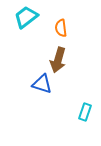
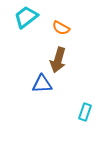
orange semicircle: rotated 54 degrees counterclockwise
blue triangle: rotated 20 degrees counterclockwise
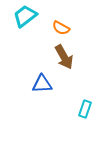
cyan trapezoid: moved 1 px left, 1 px up
brown arrow: moved 6 px right, 3 px up; rotated 45 degrees counterclockwise
cyan rectangle: moved 3 px up
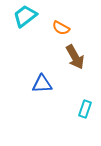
brown arrow: moved 11 px right
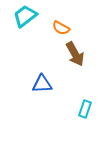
brown arrow: moved 3 px up
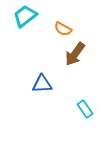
orange semicircle: moved 2 px right, 1 px down
brown arrow: rotated 65 degrees clockwise
cyan rectangle: rotated 54 degrees counterclockwise
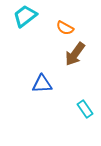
orange semicircle: moved 2 px right, 1 px up
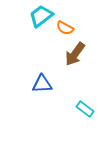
cyan trapezoid: moved 16 px right
cyan rectangle: rotated 18 degrees counterclockwise
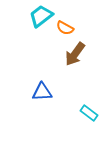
blue triangle: moved 8 px down
cyan rectangle: moved 4 px right, 4 px down
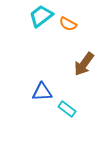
orange semicircle: moved 3 px right, 4 px up
brown arrow: moved 9 px right, 10 px down
cyan rectangle: moved 22 px left, 4 px up
